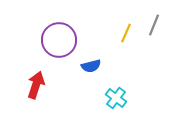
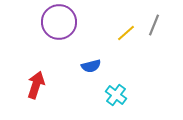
yellow line: rotated 24 degrees clockwise
purple circle: moved 18 px up
cyan cross: moved 3 px up
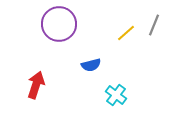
purple circle: moved 2 px down
blue semicircle: moved 1 px up
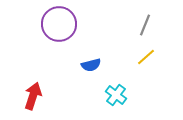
gray line: moved 9 px left
yellow line: moved 20 px right, 24 px down
red arrow: moved 3 px left, 11 px down
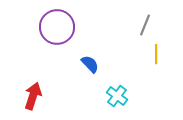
purple circle: moved 2 px left, 3 px down
yellow line: moved 10 px right, 3 px up; rotated 48 degrees counterclockwise
blue semicircle: moved 1 px left, 1 px up; rotated 120 degrees counterclockwise
cyan cross: moved 1 px right, 1 px down
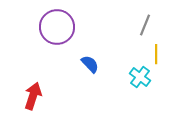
cyan cross: moved 23 px right, 19 px up
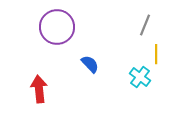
red arrow: moved 6 px right, 7 px up; rotated 24 degrees counterclockwise
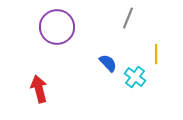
gray line: moved 17 px left, 7 px up
blue semicircle: moved 18 px right, 1 px up
cyan cross: moved 5 px left
red arrow: rotated 8 degrees counterclockwise
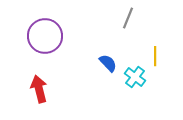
purple circle: moved 12 px left, 9 px down
yellow line: moved 1 px left, 2 px down
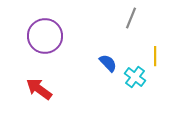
gray line: moved 3 px right
red arrow: rotated 40 degrees counterclockwise
